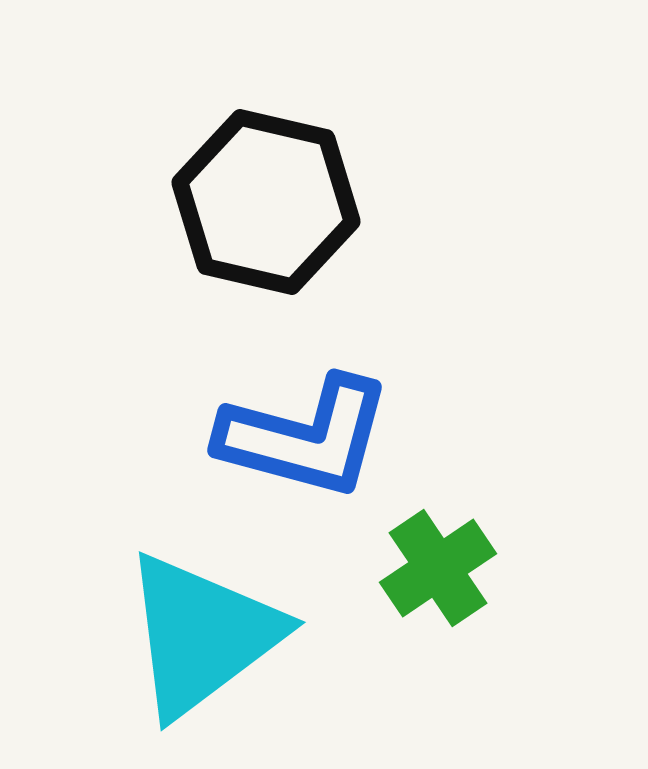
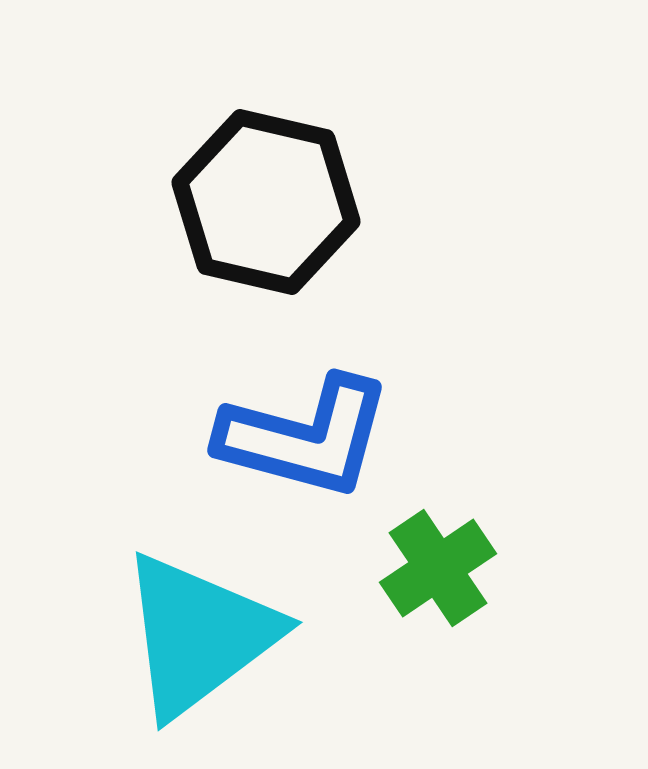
cyan triangle: moved 3 px left
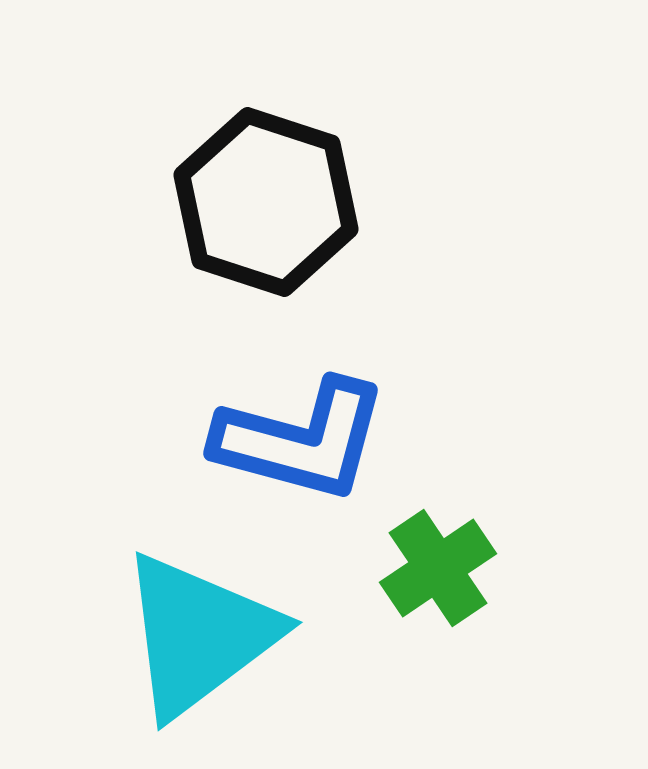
black hexagon: rotated 5 degrees clockwise
blue L-shape: moved 4 px left, 3 px down
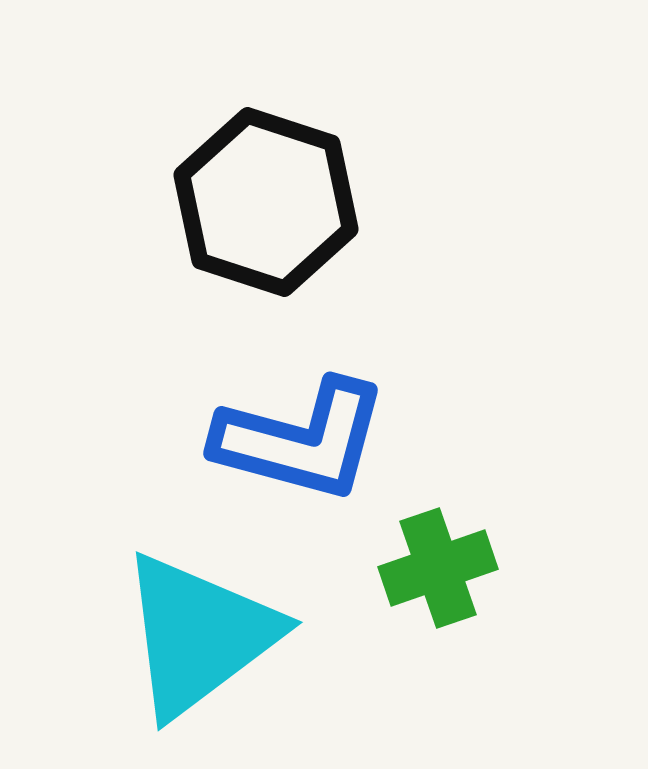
green cross: rotated 15 degrees clockwise
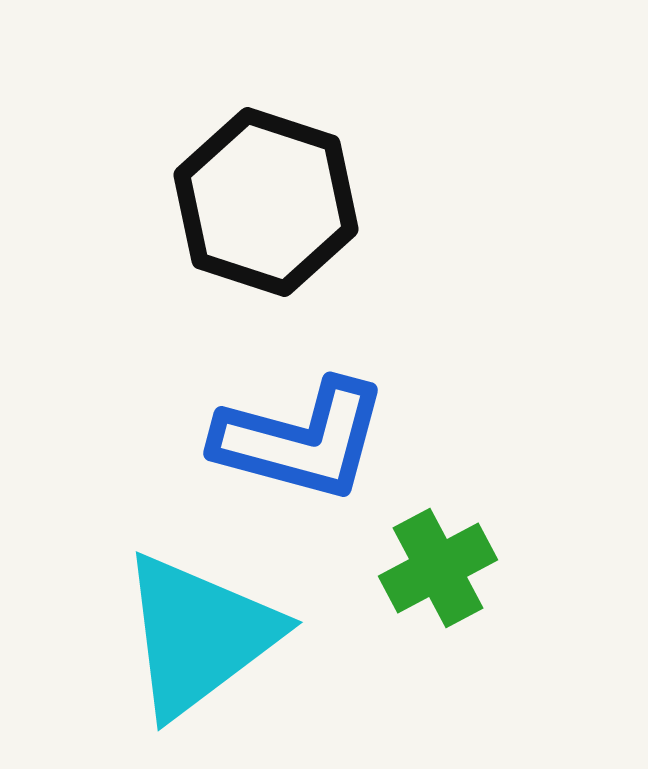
green cross: rotated 9 degrees counterclockwise
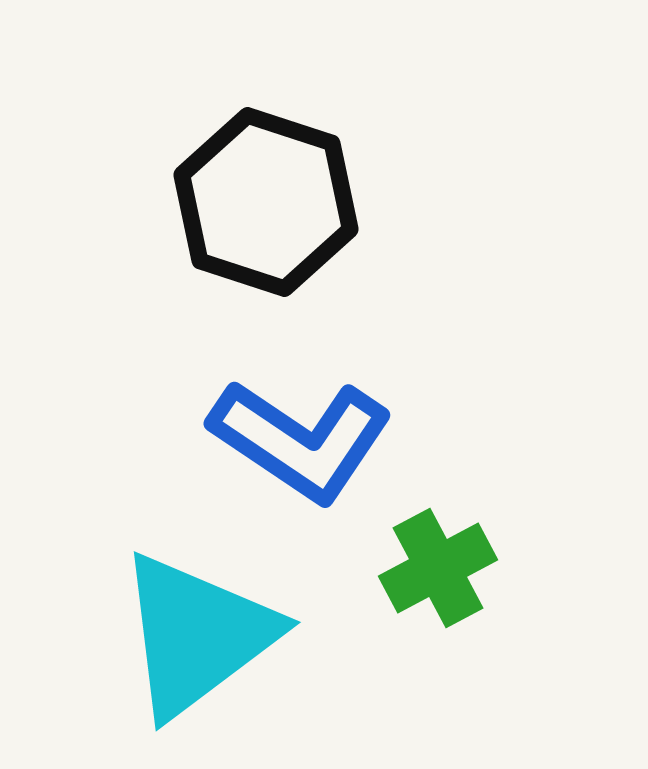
blue L-shape: rotated 19 degrees clockwise
cyan triangle: moved 2 px left
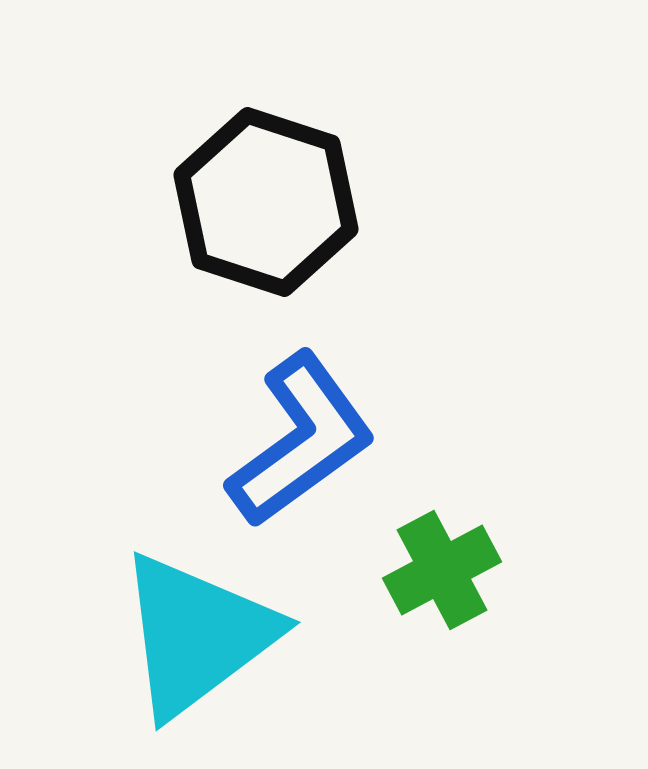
blue L-shape: rotated 70 degrees counterclockwise
green cross: moved 4 px right, 2 px down
